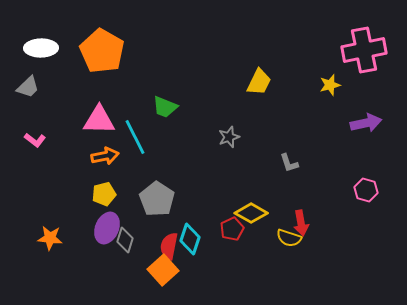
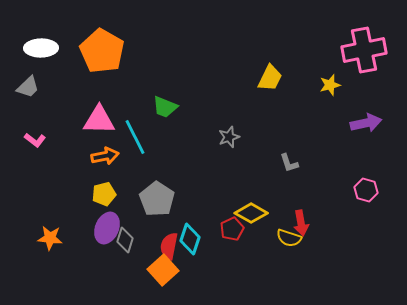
yellow trapezoid: moved 11 px right, 4 px up
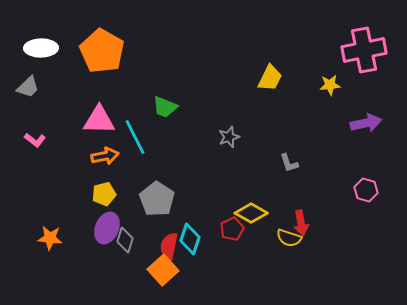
yellow star: rotated 10 degrees clockwise
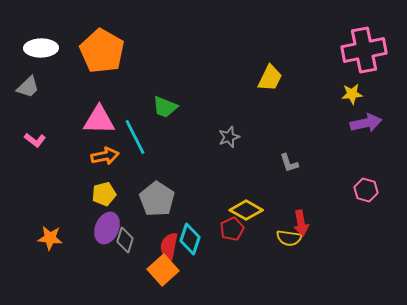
yellow star: moved 22 px right, 9 px down
yellow diamond: moved 5 px left, 3 px up
yellow semicircle: rotated 10 degrees counterclockwise
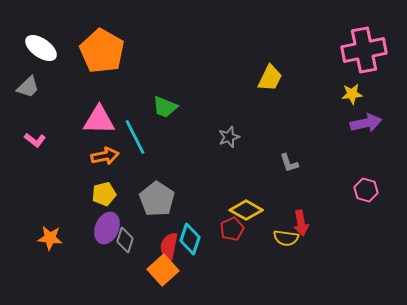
white ellipse: rotated 36 degrees clockwise
yellow semicircle: moved 3 px left
